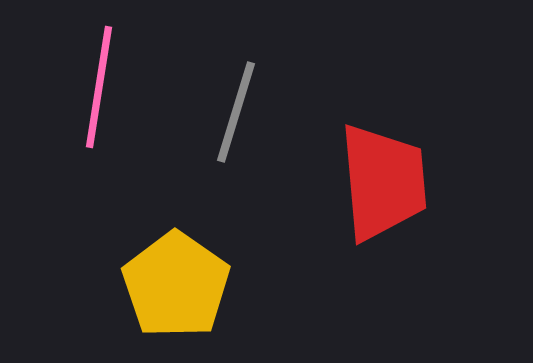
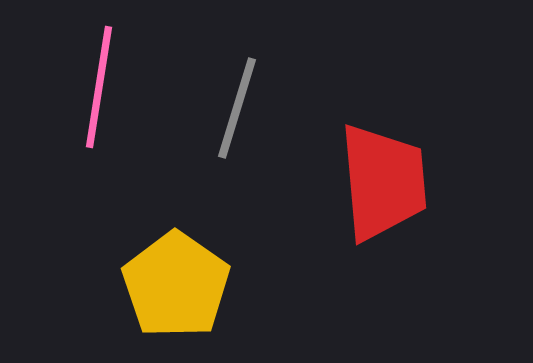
gray line: moved 1 px right, 4 px up
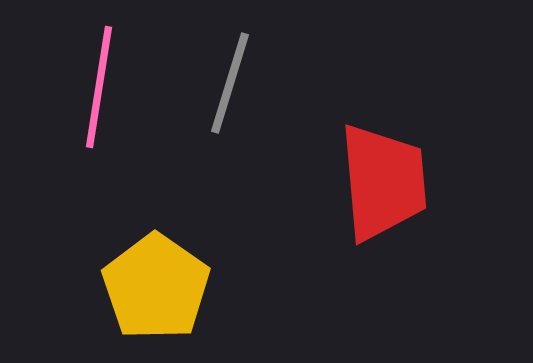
gray line: moved 7 px left, 25 px up
yellow pentagon: moved 20 px left, 2 px down
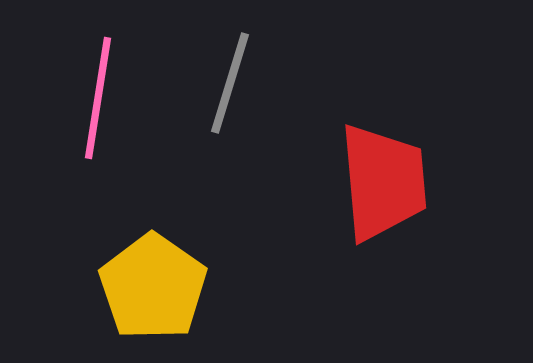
pink line: moved 1 px left, 11 px down
yellow pentagon: moved 3 px left
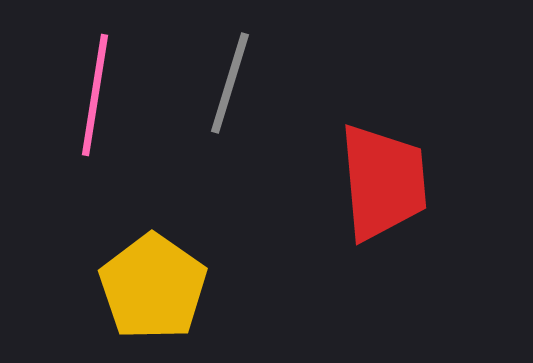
pink line: moved 3 px left, 3 px up
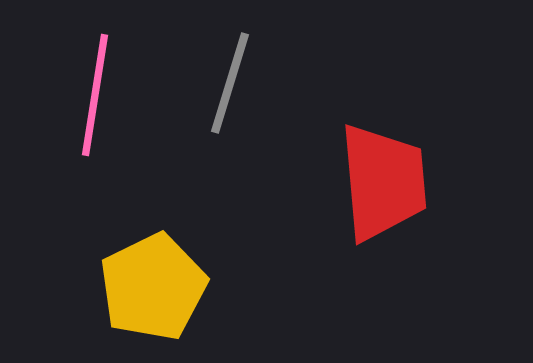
yellow pentagon: rotated 11 degrees clockwise
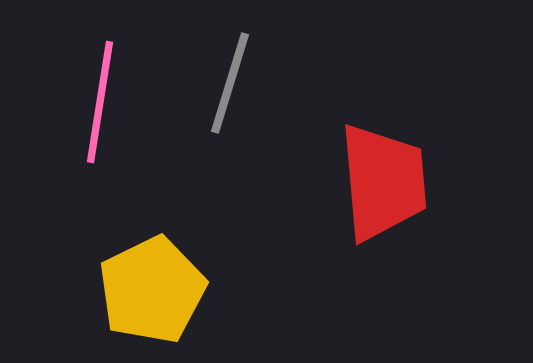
pink line: moved 5 px right, 7 px down
yellow pentagon: moved 1 px left, 3 px down
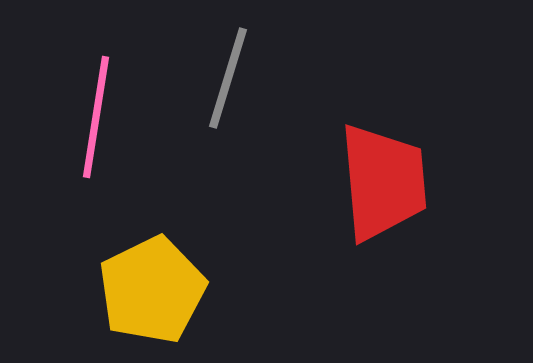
gray line: moved 2 px left, 5 px up
pink line: moved 4 px left, 15 px down
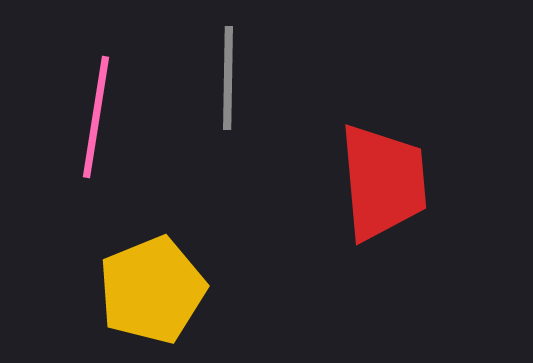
gray line: rotated 16 degrees counterclockwise
yellow pentagon: rotated 4 degrees clockwise
